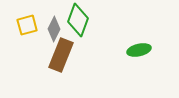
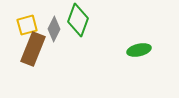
brown rectangle: moved 28 px left, 6 px up
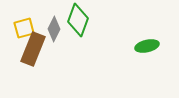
yellow square: moved 3 px left, 3 px down
green ellipse: moved 8 px right, 4 px up
